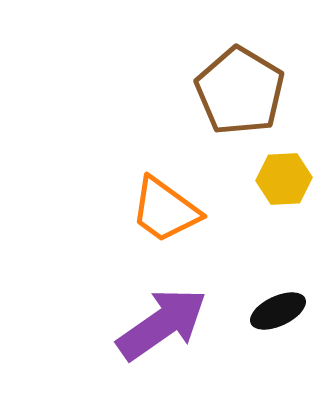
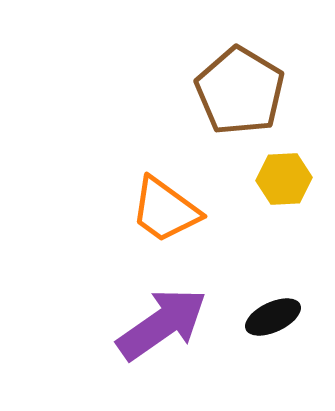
black ellipse: moved 5 px left, 6 px down
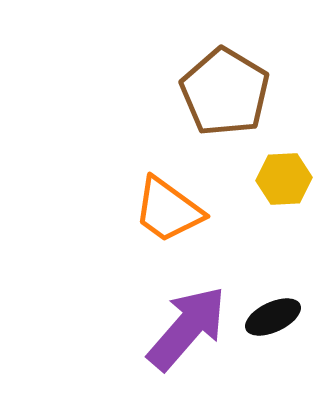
brown pentagon: moved 15 px left, 1 px down
orange trapezoid: moved 3 px right
purple arrow: moved 25 px right, 4 px down; rotated 14 degrees counterclockwise
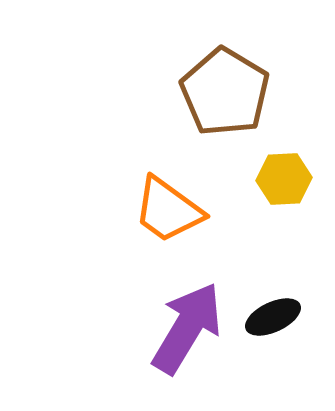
purple arrow: rotated 10 degrees counterclockwise
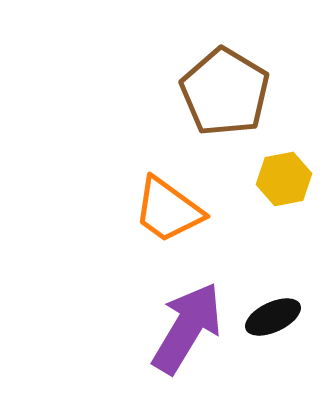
yellow hexagon: rotated 8 degrees counterclockwise
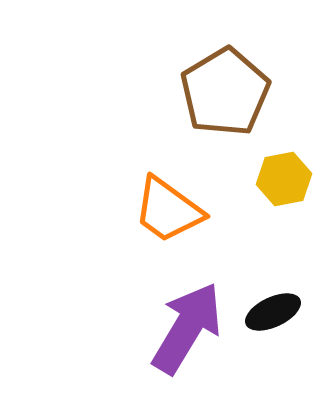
brown pentagon: rotated 10 degrees clockwise
black ellipse: moved 5 px up
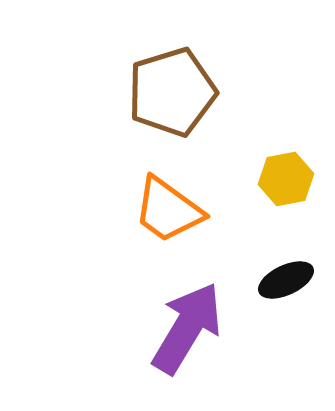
brown pentagon: moved 53 px left; rotated 14 degrees clockwise
yellow hexagon: moved 2 px right
black ellipse: moved 13 px right, 32 px up
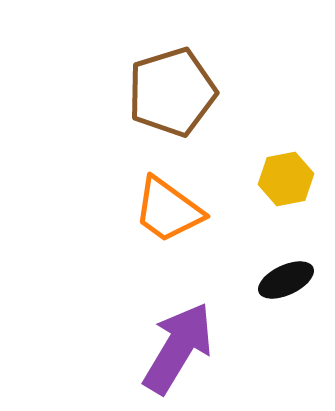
purple arrow: moved 9 px left, 20 px down
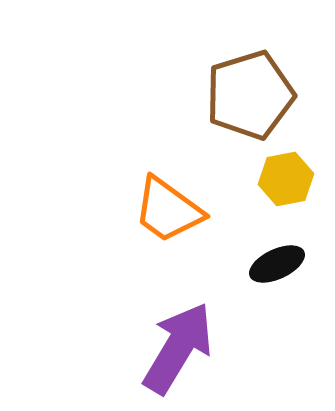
brown pentagon: moved 78 px right, 3 px down
black ellipse: moved 9 px left, 16 px up
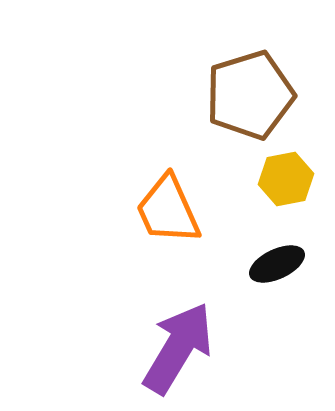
orange trapezoid: rotated 30 degrees clockwise
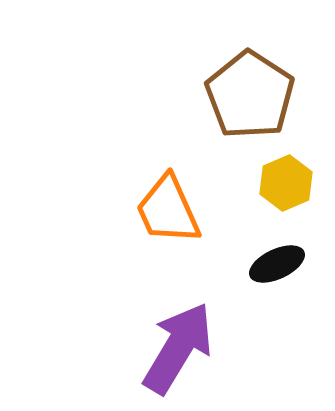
brown pentagon: rotated 22 degrees counterclockwise
yellow hexagon: moved 4 px down; rotated 12 degrees counterclockwise
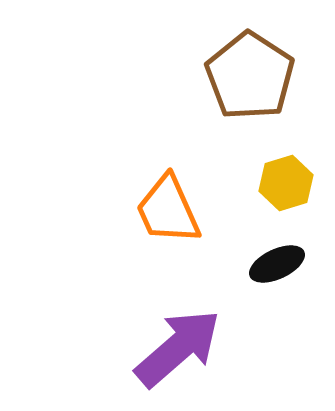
brown pentagon: moved 19 px up
yellow hexagon: rotated 6 degrees clockwise
purple arrow: rotated 18 degrees clockwise
